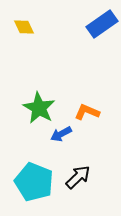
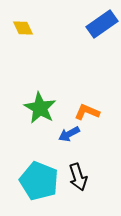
yellow diamond: moved 1 px left, 1 px down
green star: moved 1 px right
blue arrow: moved 8 px right
black arrow: rotated 116 degrees clockwise
cyan pentagon: moved 5 px right, 1 px up
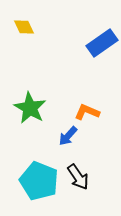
blue rectangle: moved 19 px down
yellow diamond: moved 1 px right, 1 px up
green star: moved 10 px left
blue arrow: moved 1 px left, 2 px down; rotated 20 degrees counterclockwise
black arrow: rotated 16 degrees counterclockwise
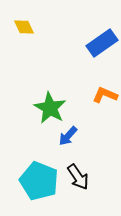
green star: moved 20 px right
orange L-shape: moved 18 px right, 17 px up
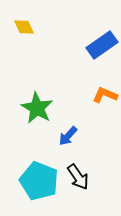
blue rectangle: moved 2 px down
green star: moved 13 px left
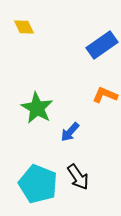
blue arrow: moved 2 px right, 4 px up
cyan pentagon: moved 1 px left, 3 px down
